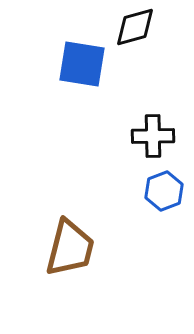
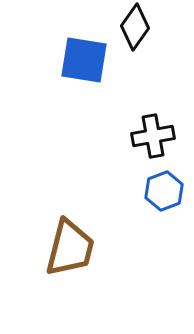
black diamond: rotated 39 degrees counterclockwise
blue square: moved 2 px right, 4 px up
black cross: rotated 9 degrees counterclockwise
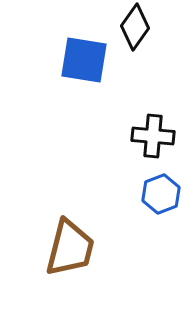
black cross: rotated 15 degrees clockwise
blue hexagon: moved 3 px left, 3 px down
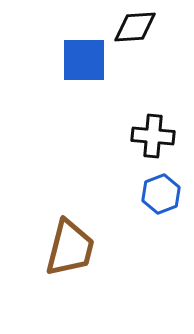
black diamond: rotated 51 degrees clockwise
blue square: rotated 9 degrees counterclockwise
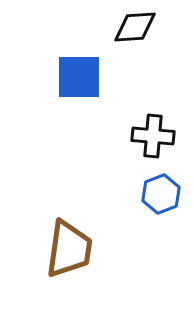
blue square: moved 5 px left, 17 px down
brown trapezoid: moved 1 px left, 1 px down; rotated 6 degrees counterclockwise
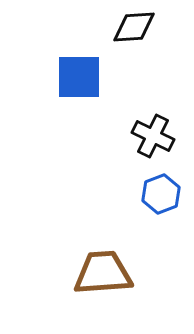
black diamond: moved 1 px left
black cross: rotated 21 degrees clockwise
brown trapezoid: moved 34 px right, 24 px down; rotated 102 degrees counterclockwise
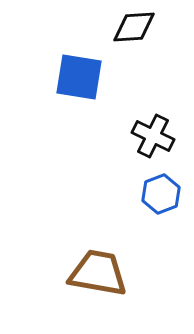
blue square: rotated 9 degrees clockwise
brown trapezoid: moved 5 px left; rotated 14 degrees clockwise
